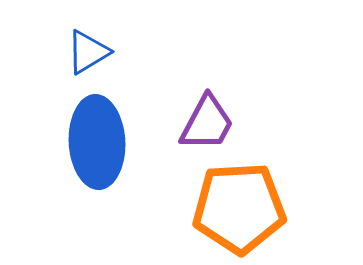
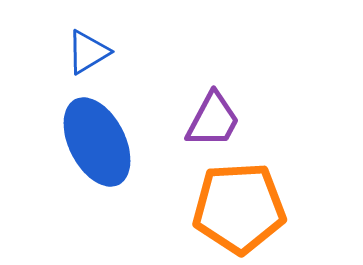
purple trapezoid: moved 6 px right, 3 px up
blue ellipse: rotated 24 degrees counterclockwise
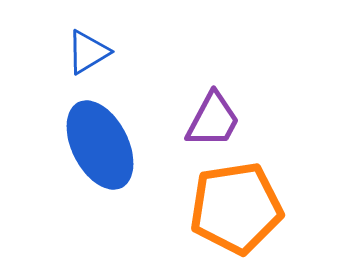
blue ellipse: moved 3 px right, 3 px down
orange pentagon: moved 3 px left; rotated 6 degrees counterclockwise
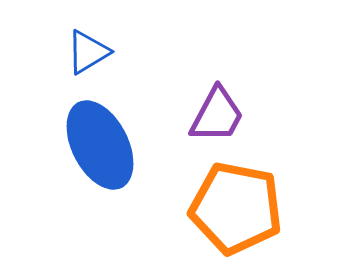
purple trapezoid: moved 4 px right, 5 px up
orange pentagon: rotated 20 degrees clockwise
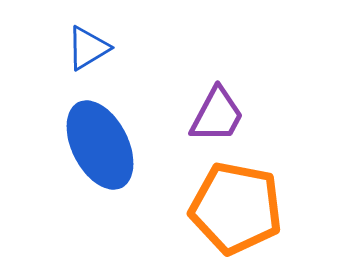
blue triangle: moved 4 px up
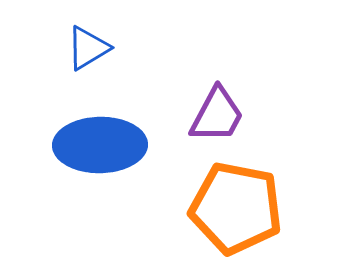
blue ellipse: rotated 64 degrees counterclockwise
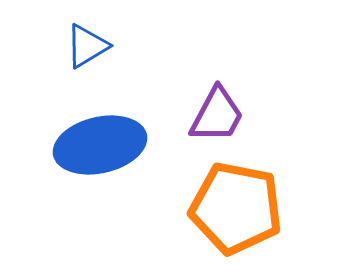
blue triangle: moved 1 px left, 2 px up
blue ellipse: rotated 12 degrees counterclockwise
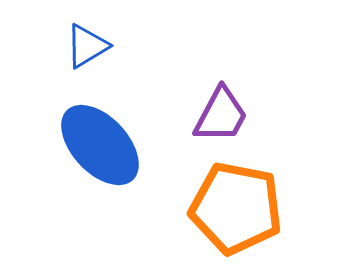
purple trapezoid: moved 4 px right
blue ellipse: rotated 60 degrees clockwise
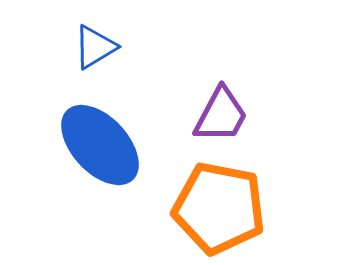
blue triangle: moved 8 px right, 1 px down
orange pentagon: moved 17 px left
